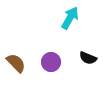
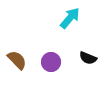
cyan arrow: rotated 10 degrees clockwise
brown semicircle: moved 1 px right, 3 px up
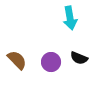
cyan arrow: rotated 130 degrees clockwise
black semicircle: moved 9 px left
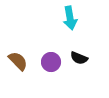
brown semicircle: moved 1 px right, 1 px down
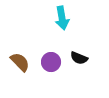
cyan arrow: moved 8 px left
brown semicircle: moved 2 px right, 1 px down
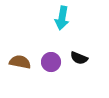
cyan arrow: rotated 20 degrees clockwise
brown semicircle: rotated 35 degrees counterclockwise
